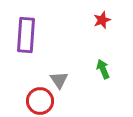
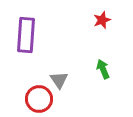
red circle: moved 1 px left, 2 px up
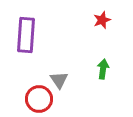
green arrow: rotated 30 degrees clockwise
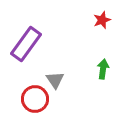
purple rectangle: moved 9 px down; rotated 32 degrees clockwise
gray triangle: moved 4 px left
red circle: moved 4 px left
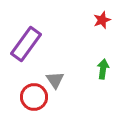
red circle: moved 1 px left, 2 px up
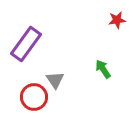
red star: moved 15 px right; rotated 12 degrees clockwise
green arrow: rotated 42 degrees counterclockwise
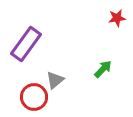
red star: moved 2 px up
green arrow: rotated 78 degrees clockwise
gray triangle: rotated 24 degrees clockwise
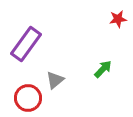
red star: moved 1 px right, 1 px down
red circle: moved 6 px left, 1 px down
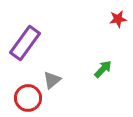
purple rectangle: moved 1 px left, 1 px up
gray triangle: moved 3 px left
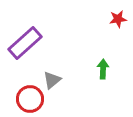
purple rectangle: rotated 12 degrees clockwise
green arrow: rotated 42 degrees counterclockwise
red circle: moved 2 px right, 1 px down
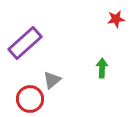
red star: moved 2 px left
green arrow: moved 1 px left, 1 px up
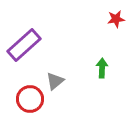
purple rectangle: moved 1 px left, 2 px down
gray triangle: moved 3 px right, 1 px down
